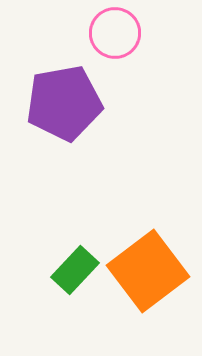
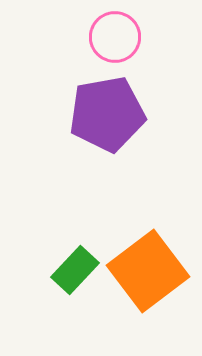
pink circle: moved 4 px down
purple pentagon: moved 43 px right, 11 px down
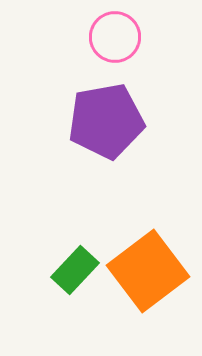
purple pentagon: moved 1 px left, 7 px down
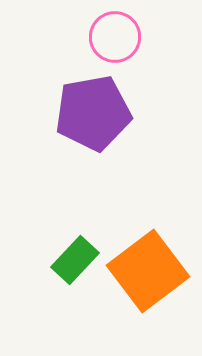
purple pentagon: moved 13 px left, 8 px up
green rectangle: moved 10 px up
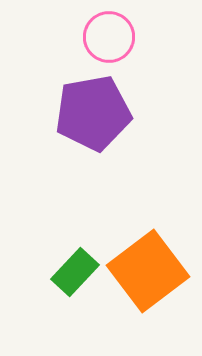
pink circle: moved 6 px left
green rectangle: moved 12 px down
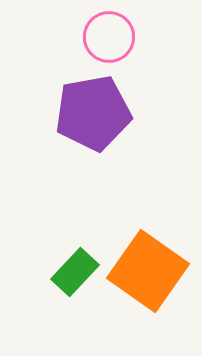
orange square: rotated 18 degrees counterclockwise
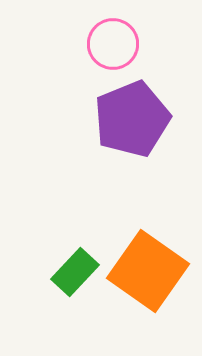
pink circle: moved 4 px right, 7 px down
purple pentagon: moved 39 px right, 6 px down; rotated 12 degrees counterclockwise
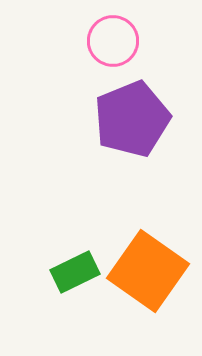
pink circle: moved 3 px up
green rectangle: rotated 21 degrees clockwise
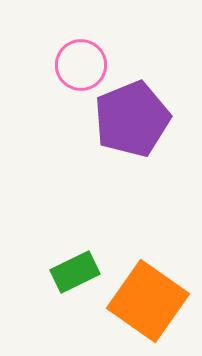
pink circle: moved 32 px left, 24 px down
orange square: moved 30 px down
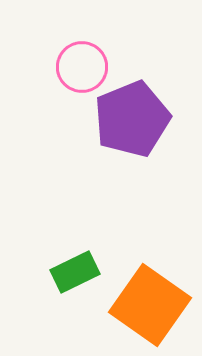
pink circle: moved 1 px right, 2 px down
orange square: moved 2 px right, 4 px down
